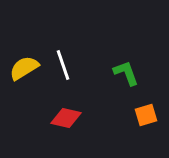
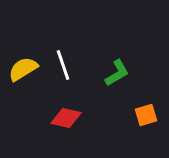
yellow semicircle: moved 1 px left, 1 px down
green L-shape: moved 9 px left; rotated 80 degrees clockwise
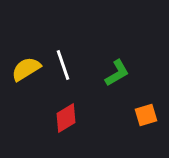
yellow semicircle: moved 3 px right
red diamond: rotated 44 degrees counterclockwise
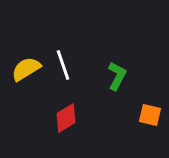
green L-shape: moved 3 px down; rotated 32 degrees counterclockwise
orange square: moved 4 px right; rotated 30 degrees clockwise
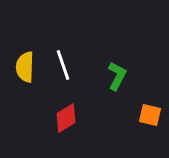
yellow semicircle: moved 1 px left, 2 px up; rotated 56 degrees counterclockwise
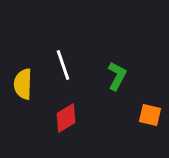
yellow semicircle: moved 2 px left, 17 px down
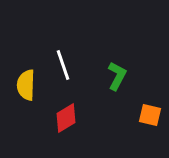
yellow semicircle: moved 3 px right, 1 px down
